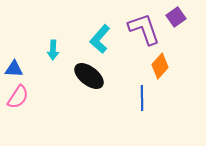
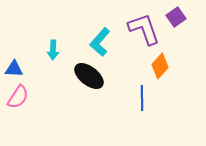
cyan L-shape: moved 3 px down
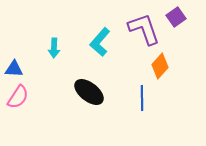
cyan arrow: moved 1 px right, 2 px up
black ellipse: moved 16 px down
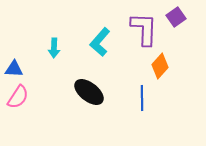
purple L-shape: rotated 21 degrees clockwise
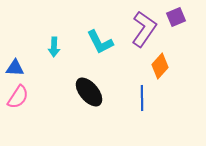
purple square: rotated 12 degrees clockwise
purple L-shape: rotated 33 degrees clockwise
cyan L-shape: rotated 68 degrees counterclockwise
cyan arrow: moved 1 px up
blue triangle: moved 1 px right, 1 px up
black ellipse: rotated 12 degrees clockwise
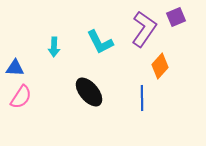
pink semicircle: moved 3 px right
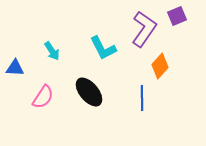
purple square: moved 1 px right, 1 px up
cyan L-shape: moved 3 px right, 6 px down
cyan arrow: moved 2 px left, 4 px down; rotated 36 degrees counterclockwise
pink semicircle: moved 22 px right
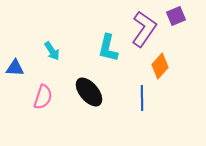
purple square: moved 1 px left
cyan L-shape: moved 5 px right; rotated 40 degrees clockwise
pink semicircle: rotated 15 degrees counterclockwise
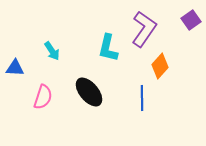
purple square: moved 15 px right, 4 px down; rotated 12 degrees counterclockwise
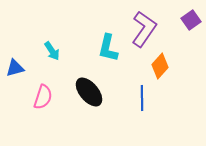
blue triangle: rotated 18 degrees counterclockwise
